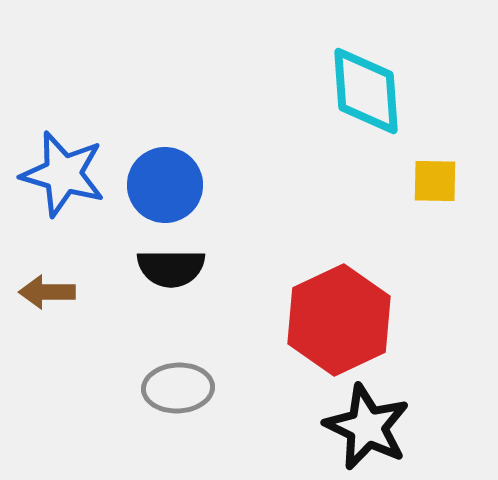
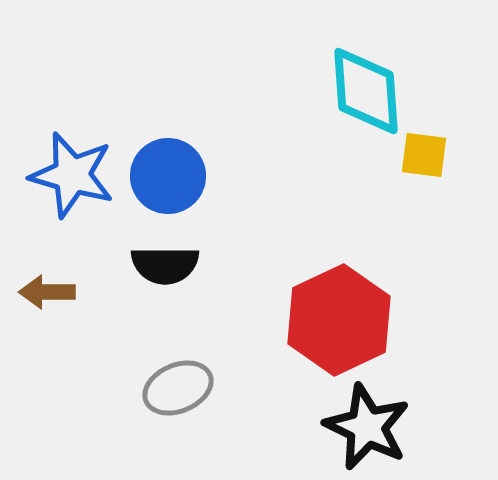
blue star: moved 9 px right, 1 px down
yellow square: moved 11 px left, 26 px up; rotated 6 degrees clockwise
blue circle: moved 3 px right, 9 px up
black semicircle: moved 6 px left, 3 px up
gray ellipse: rotated 20 degrees counterclockwise
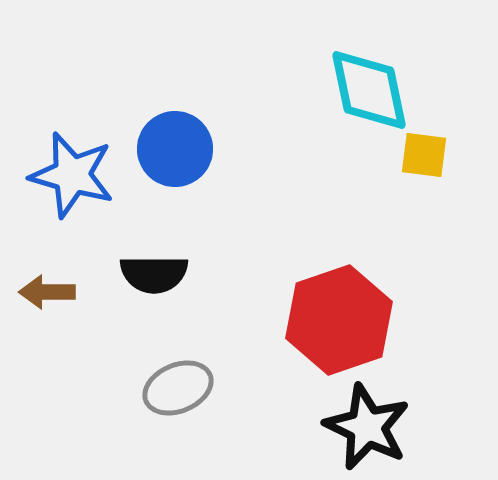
cyan diamond: moved 3 px right, 1 px up; rotated 8 degrees counterclockwise
blue circle: moved 7 px right, 27 px up
black semicircle: moved 11 px left, 9 px down
red hexagon: rotated 6 degrees clockwise
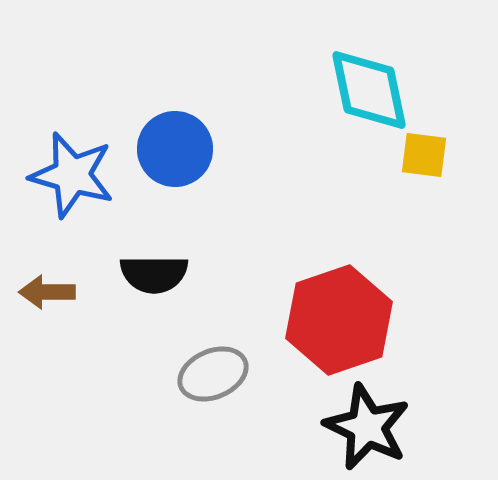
gray ellipse: moved 35 px right, 14 px up
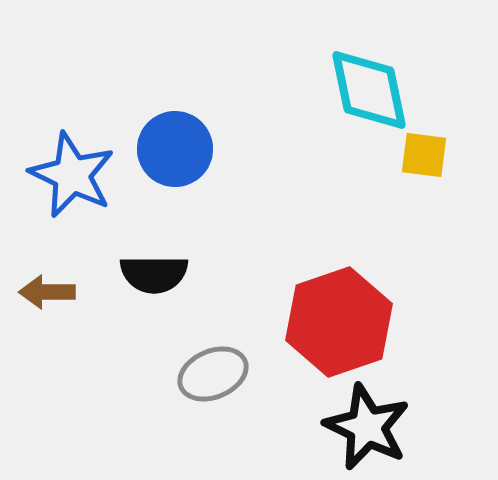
blue star: rotated 10 degrees clockwise
red hexagon: moved 2 px down
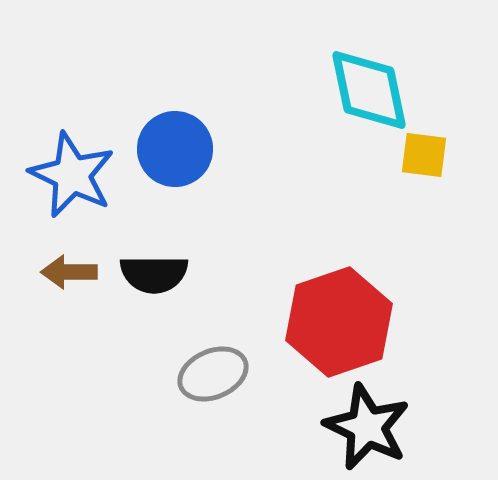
brown arrow: moved 22 px right, 20 px up
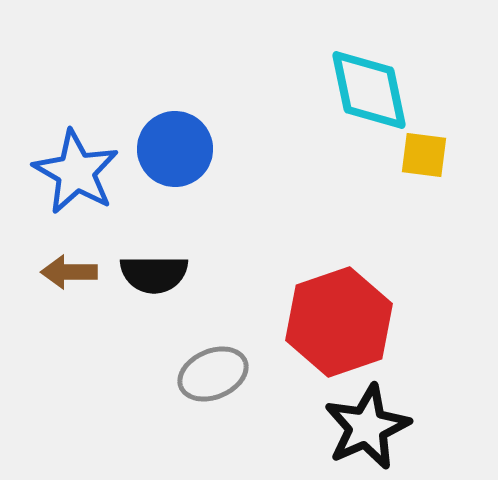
blue star: moved 4 px right, 3 px up; rotated 4 degrees clockwise
black star: rotated 22 degrees clockwise
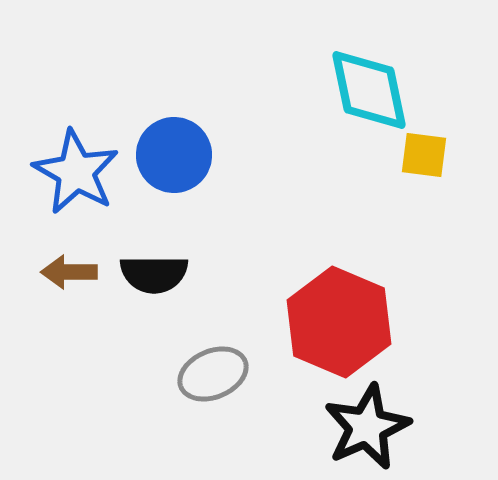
blue circle: moved 1 px left, 6 px down
red hexagon: rotated 18 degrees counterclockwise
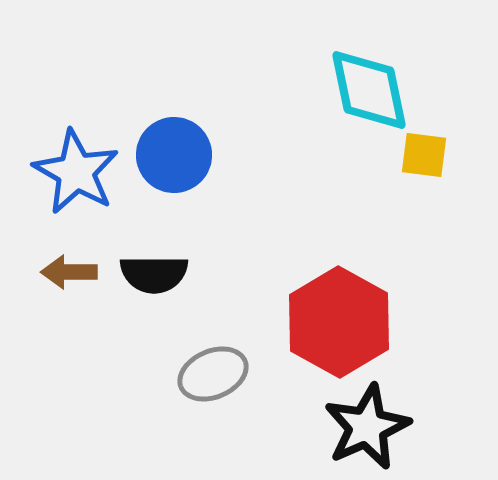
red hexagon: rotated 6 degrees clockwise
